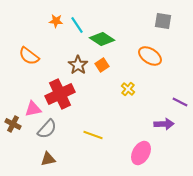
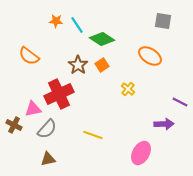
red cross: moved 1 px left
brown cross: moved 1 px right, 1 px down
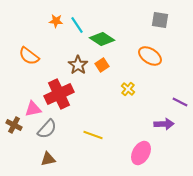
gray square: moved 3 px left, 1 px up
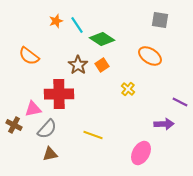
orange star: rotated 24 degrees counterclockwise
red cross: rotated 24 degrees clockwise
brown triangle: moved 2 px right, 5 px up
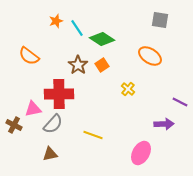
cyan line: moved 3 px down
gray semicircle: moved 6 px right, 5 px up
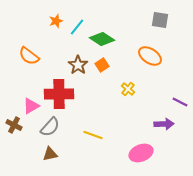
cyan line: moved 1 px up; rotated 72 degrees clockwise
pink triangle: moved 2 px left, 3 px up; rotated 18 degrees counterclockwise
gray semicircle: moved 3 px left, 3 px down
pink ellipse: rotated 40 degrees clockwise
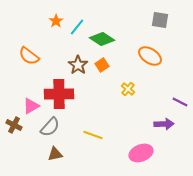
orange star: rotated 16 degrees counterclockwise
brown triangle: moved 5 px right
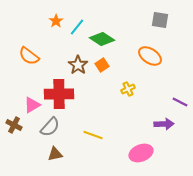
yellow cross: rotated 24 degrees clockwise
pink triangle: moved 1 px right, 1 px up
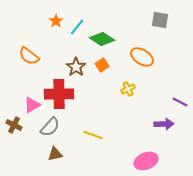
orange ellipse: moved 8 px left, 1 px down
brown star: moved 2 px left, 2 px down
pink ellipse: moved 5 px right, 8 px down
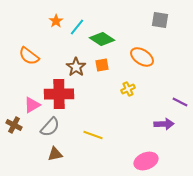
orange square: rotated 24 degrees clockwise
